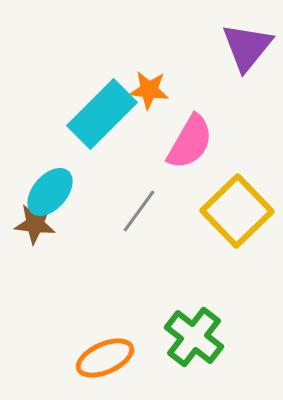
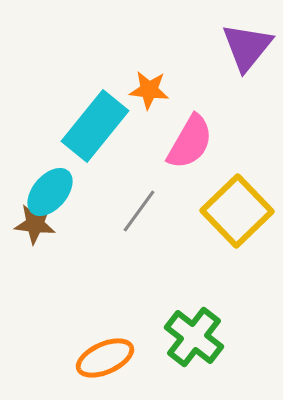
cyan rectangle: moved 7 px left, 12 px down; rotated 6 degrees counterclockwise
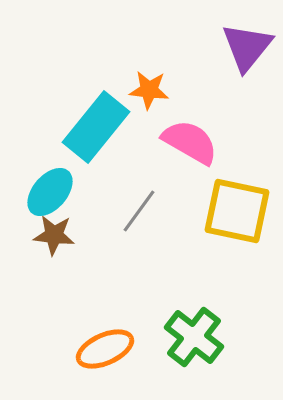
cyan rectangle: moved 1 px right, 1 px down
pink semicircle: rotated 90 degrees counterclockwise
yellow square: rotated 34 degrees counterclockwise
brown star: moved 19 px right, 11 px down
orange ellipse: moved 9 px up
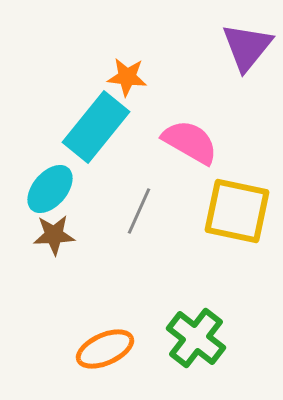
orange star: moved 22 px left, 13 px up
cyan ellipse: moved 3 px up
gray line: rotated 12 degrees counterclockwise
brown star: rotated 9 degrees counterclockwise
green cross: moved 2 px right, 1 px down
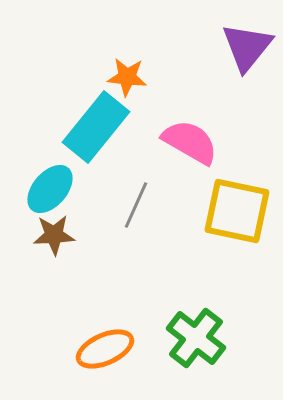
gray line: moved 3 px left, 6 px up
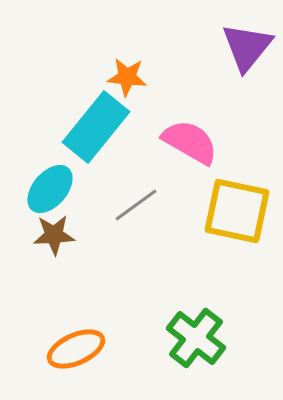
gray line: rotated 30 degrees clockwise
orange ellipse: moved 29 px left
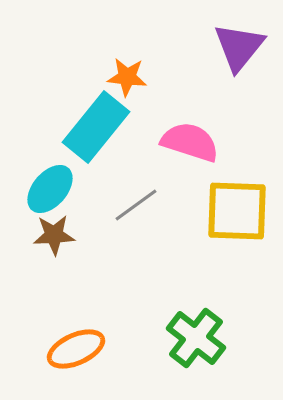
purple triangle: moved 8 px left
pink semicircle: rotated 12 degrees counterclockwise
yellow square: rotated 10 degrees counterclockwise
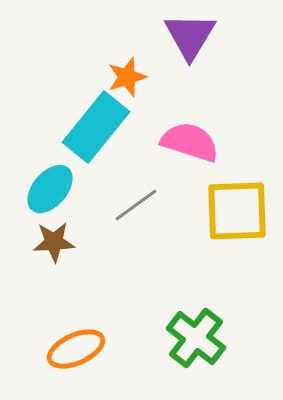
purple triangle: moved 49 px left, 11 px up; rotated 8 degrees counterclockwise
orange star: rotated 24 degrees counterclockwise
yellow square: rotated 4 degrees counterclockwise
brown star: moved 7 px down
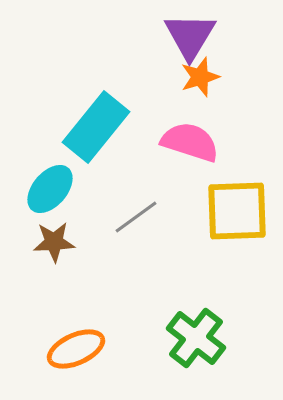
orange star: moved 73 px right
gray line: moved 12 px down
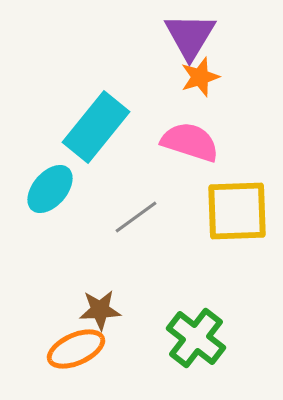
brown star: moved 46 px right, 68 px down
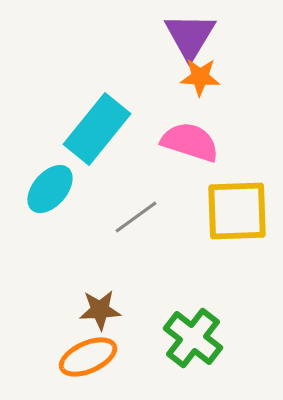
orange star: rotated 21 degrees clockwise
cyan rectangle: moved 1 px right, 2 px down
green cross: moved 3 px left
orange ellipse: moved 12 px right, 8 px down
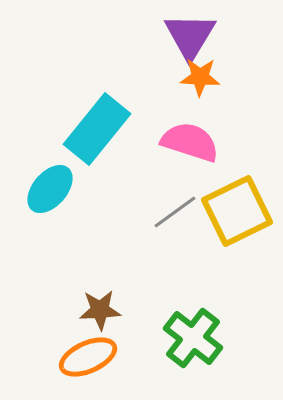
yellow square: rotated 24 degrees counterclockwise
gray line: moved 39 px right, 5 px up
